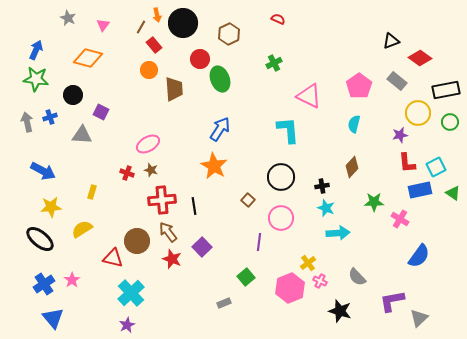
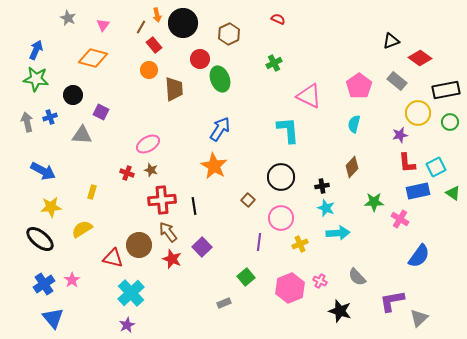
orange diamond at (88, 58): moved 5 px right
blue rectangle at (420, 190): moved 2 px left, 1 px down
brown circle at (137, 241): moved 2 px right, 4 px down
yellow cross at (308, 263): moved 8 px left, 19 px up; rotated 14 degrees clockwise
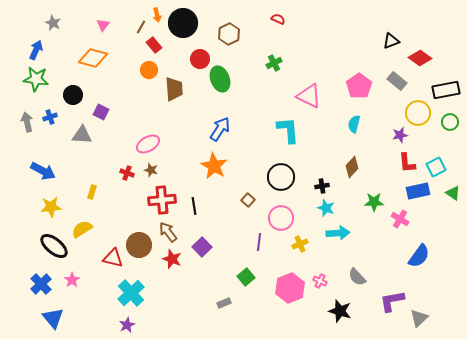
gray star at (68, 18): moved 15 px left, 5 px down
black ellipse at (40, 239): moved 14 px right, 7 px down
blue cross at (44, 284): moved 3 px left; rotated 10 degrees counterclockwise
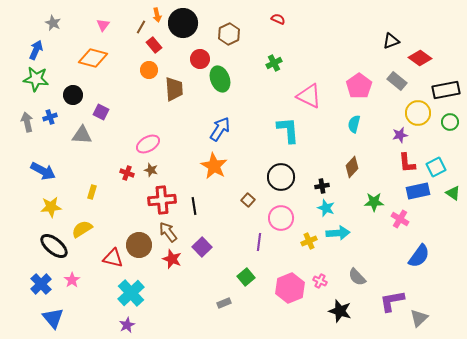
yellow cross at (300, 244): moved 9 px right, 3 px up
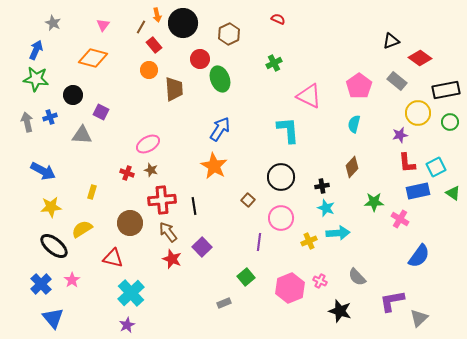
brown circle at (139, 245): moved 9 px left, 22 px up
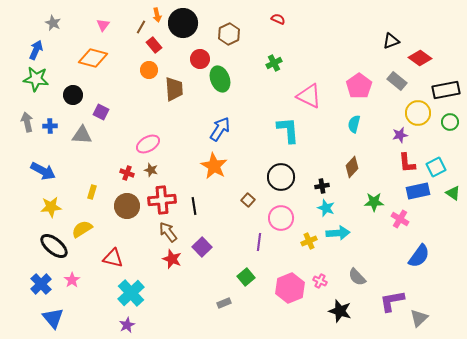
blue cross at (50, 117): moved 9 px down; rotated 16 degrees clockwise
brown circle at (130, 223): moved 3 px left, 17 px up
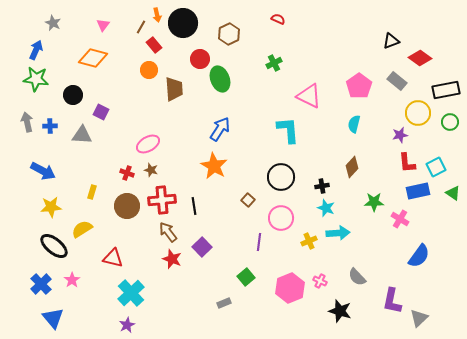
purple L-shape at (392, 301): rotated 68 degrees counterclockwise
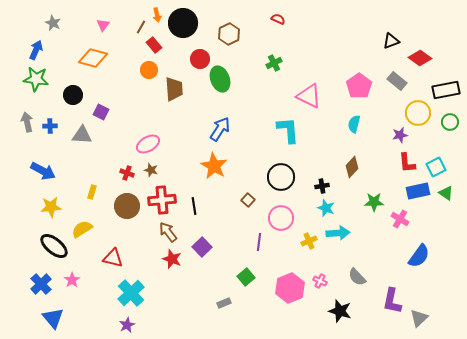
green triangle at (453, 193): moved 7 px left
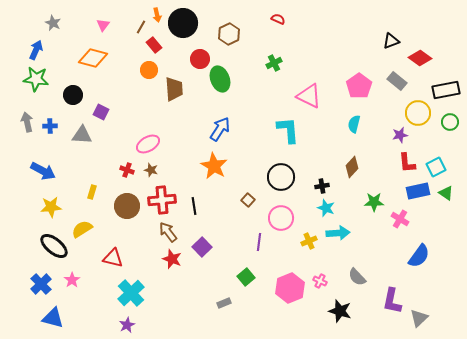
red cross at (127, 173): moved 3 px up
blue triangle at (53, 318): rotated 35 degrees counterclockwise
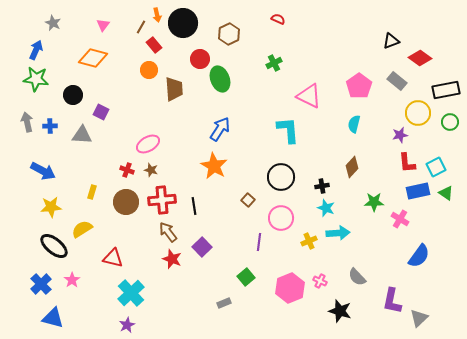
brown circle at (127, 206): moved 1 px left, 4 px up
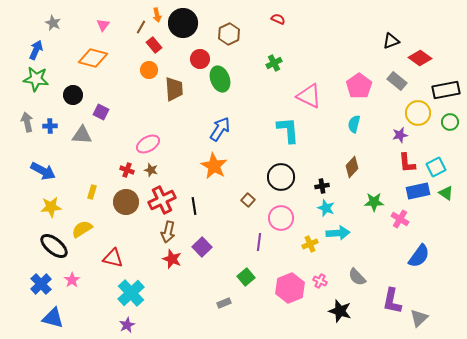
red cross at (162, 200): rotated 20 degrees counterclockwise
brown arrow at (168, 232): rotated 130 degrees counterclockwise
yellow cross at (309, 241): moved 1 px right, 3 px down
